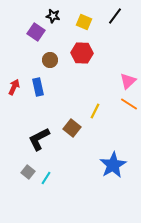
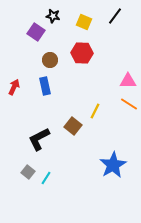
pink triangle: rotated 42 degrees clockwise
blue rectangle: moved 7 px right, 1 px up
brown square: moved 1 px right, 2 px up
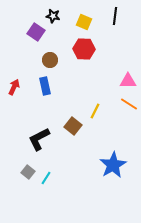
black line: rotated 30 degrees counterclockwise
red hexagon: moved 2 px right, 4 px up
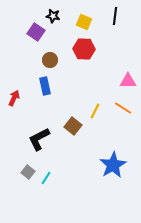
red arrow: moved 11 px down
orange line: moved 6 px left, 4 px down
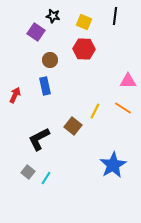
red arrow: moved 1 px right, 3 px up
